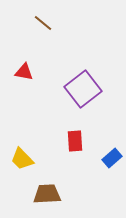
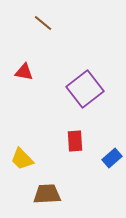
purple square: moved 2 px right
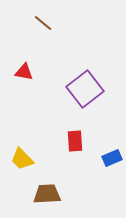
blue rectangle: rotated 18 degrees clockwise
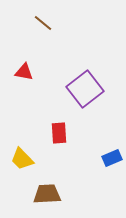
red rectangle: moved 16 px left, 8 px up
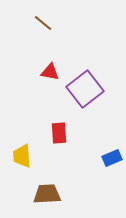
red triangle: moved 26 px right
yellow trapezoid: moved 3 px up; rotated 40 degrees clockwise
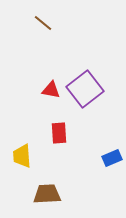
red triangle: moved 1 px right, 18 px down
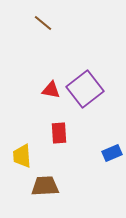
blue rectangle: moved 5 px up
brown trapezoid: moved 2 px left, 8 px up
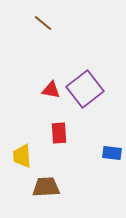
blue rectangle: rotated 30 degrees clockwise
brown trapezoid: moved 1 px right, 1 px down
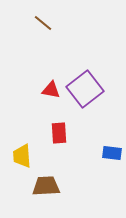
brown trapezoid: moved 1 px up
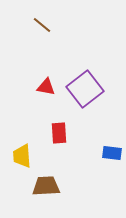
brown line: moved 1 px left, 2 px down
red triangle: moved 5 px left, 3 px up
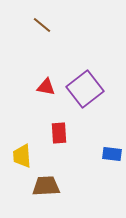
blue rectangle: moved 1 px down
